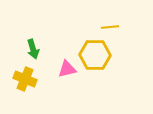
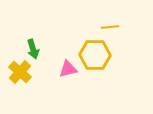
pink triangle: moved 1 px right
yellow cross: moved 5 px left, 7 px up; rotated 20 degrees clockwise
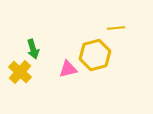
yellow line: moved 6 px right, 1 px down
yellow hexagon: rotated 16 degrees counterclockwise
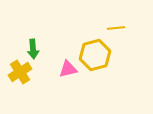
green arrow: rotated 12 degrees clockwise
yellow cross: rotated 15 degrees clockwise
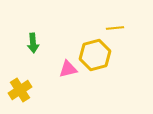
yellow line: moved 1 px left
green arrow: moved 6 px up
yellow cross: moved 18 px down
